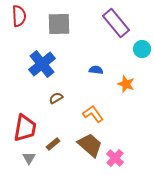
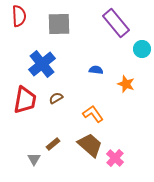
red trapezoid: moved 28 px up
gray triangle: moved 5 px right, 1 px down
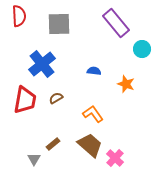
blue semicircle: moved 2 px left, 1 px down
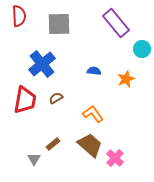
orange star: moved 5 px up; rotated 30 degrees clockwise
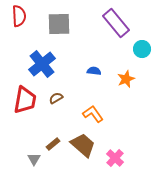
brown trapezoid: moved 7 px left
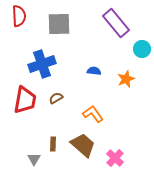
blue cross: rotated 20 degrees clockwise
brown rectangle: rotated 48 degrees counterclockwise
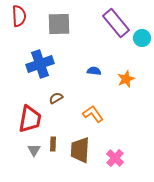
cyan circle: moved 11 px up
blue cross: moved 2 px left
red trapezoid: moved 5 px right, 19 px down
brown trapezoid: moved 3 px left, 5 px down; rotated 128 degrees counterclockwise
gray triangle: moved 9 px up
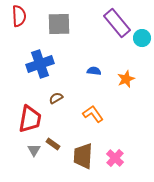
purple rectangle: moved 1 px right
brown rectangle: rotated 56 degrees counterclockwise
brown trapezoid: moved 3 px right, 6 px down
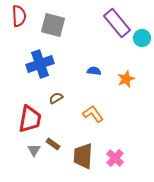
gray square: moved 6 px left, 1 px down; rotated 15 degrees clockwise
